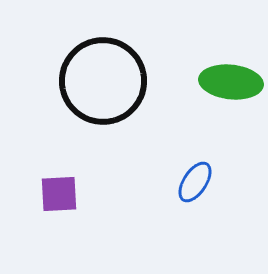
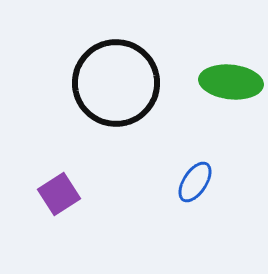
black circle: moved 13 px right, 2 px down
purple square: rotated 30 degrees counterclockwise
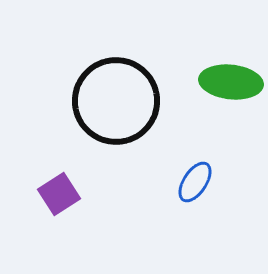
black circle: moved 18 px down
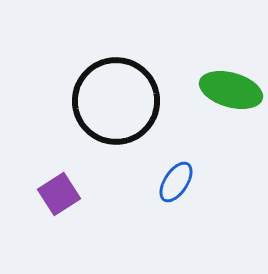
green ellipse: moved 8 px down; rotated 10 degrees clockwise
blue ellipse: moved 19 px left
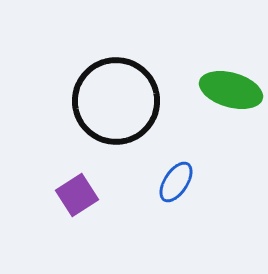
purple square: moved 18 px right, 1 px down
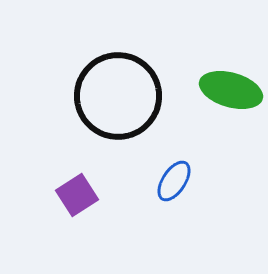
black circle: moved 2 px right, 5 px up
blue ellipse: moved 2 px left, 1 px up
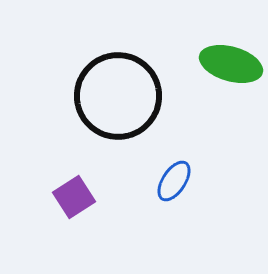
green ellipse: moved 26 px up
purple square: moved 3 px left, 2 px down
